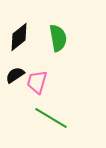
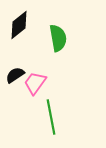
black diamond: moved 12 px up
pink trapezoid: moved 2 px left, 1 px down; rotated 20 degrees clockwise
green line: moved 1 px up; rotated 48 degrees clockwise
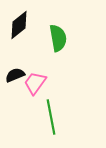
black semicircle: rotated 12 degrees clockwise
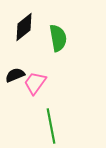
black diamond: moved 5 px right, 2 px down
green line: moved 9 px down
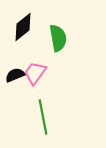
black diamond: moved 1 px left
pink trapezoid: moved 10 px up
green line: moved 8 px left, 9 px up
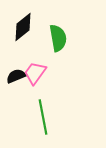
black semicircle: moved 1 px right, 1 px down
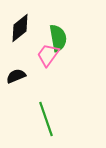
black diamond: moved 3 px left, 1 px down
pink trapezoid: moved 13 px right, 18 px up
green line: moved 3 px right, 2 px down; rotated 8 degrees counterclockwise
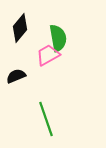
black diamond: rotated 12 degrees counterclockwise
pink trapezoid: rotated 25 degrees clockwise
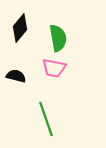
pink trapezoid: moved 6 px right, 13 px down; rotated 140 degrees counterclockwise
black semicircle: rotated 36 degrees clockwise
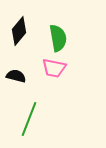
black diamond: moved 1 px left, 3 px down
green line: moved 17 px left; rotated 40 degrees clockwise
